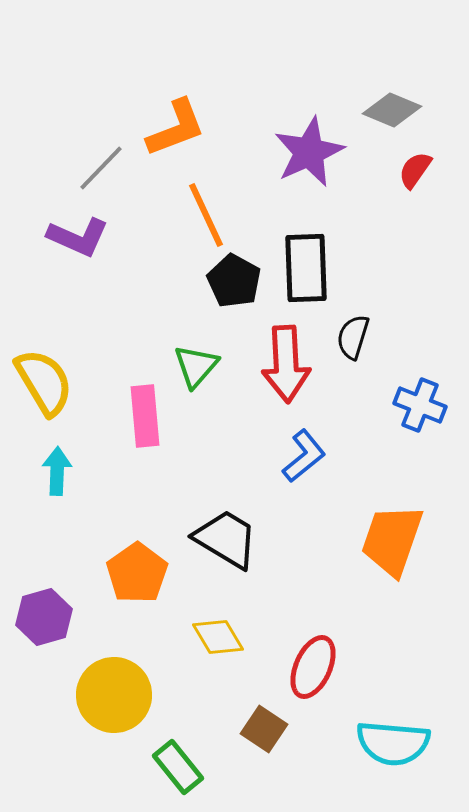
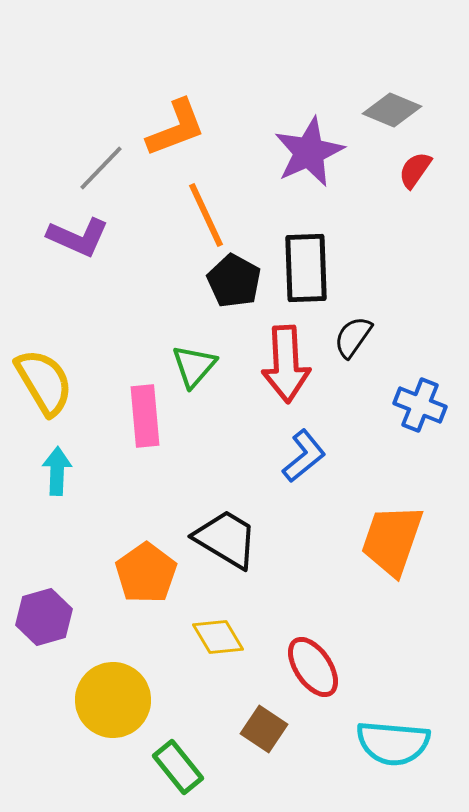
black semicircle: rotated 18 degrees clockwise
green triangle: moved 2 px left
orange pentagon: moved 9 px right
red ellipse: rotated 58 degrees counterclockwise
yellow circle: moved 1 px left, 5 px down
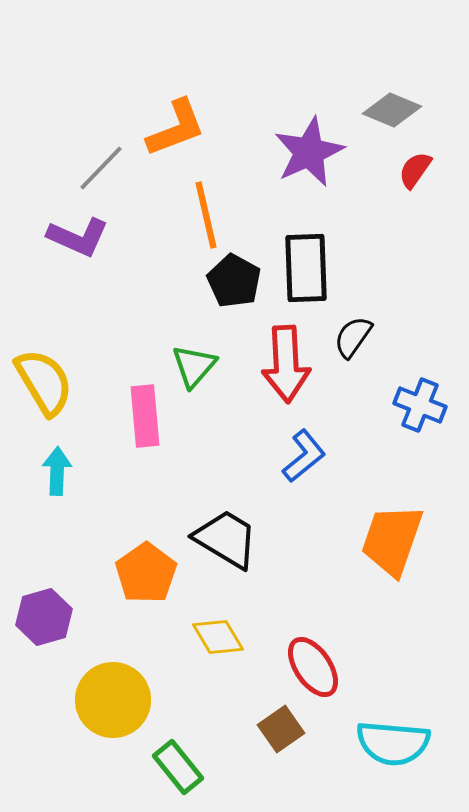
orange line: rotated 12 degrees clockwise
brown square: moved 17 px right; rotated 21 degrees clockwise
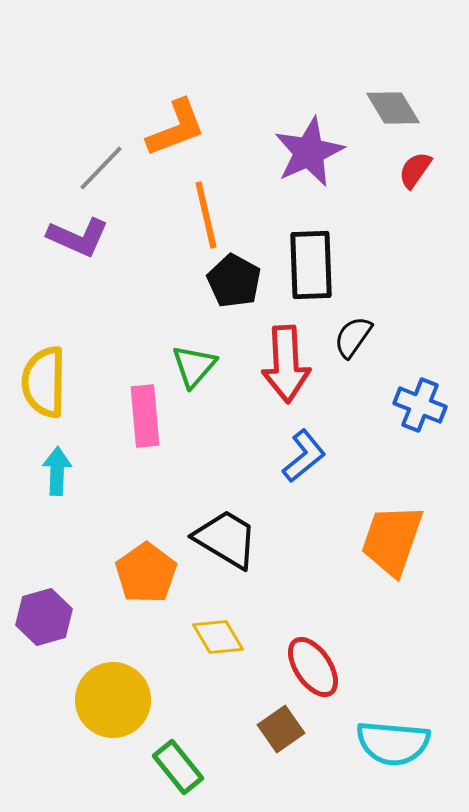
gray diamond: moved 1 px right, 2 px up; rotated 36 degrees clockwise
black rectangle: moved 5 px right, 3 px up
yellow semicircle: rotated 148 degrees counterclockwise
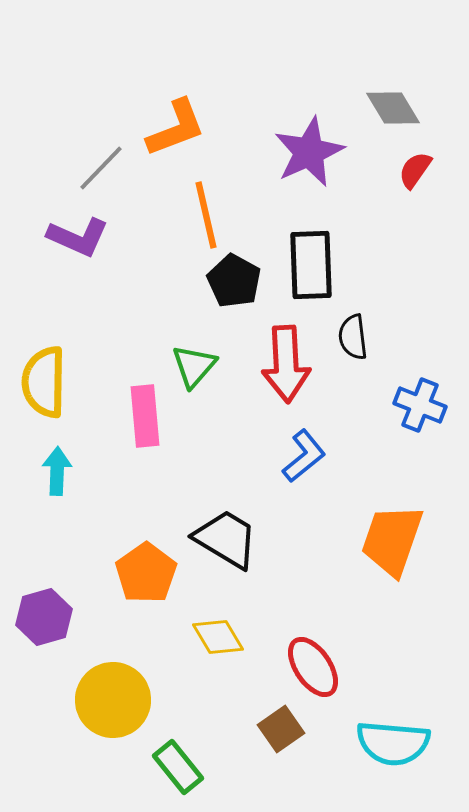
black semicircle: rotated 42 degrees counterclockwise
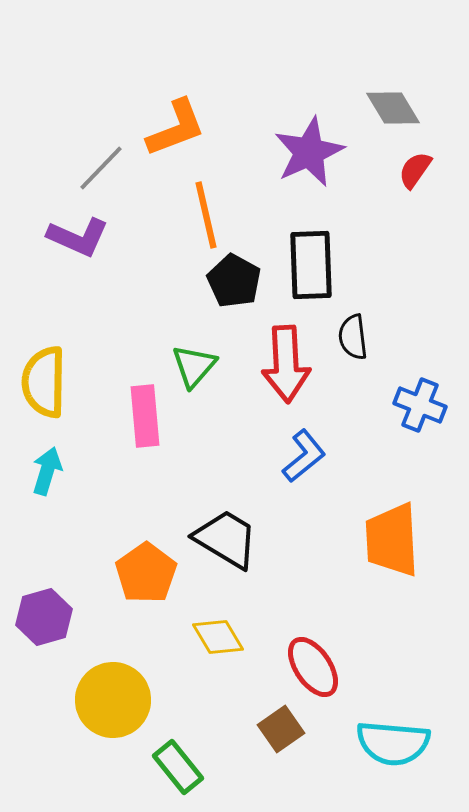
cyan arrow: moved 10 px left; rotated 15 degrees clockwise
orange trapezoid: rotated 22 degrees counterclockwise
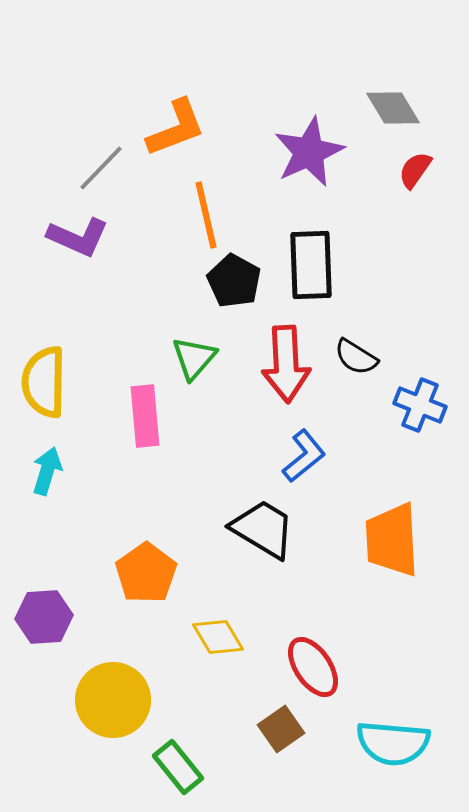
black semicircle: moved 3 px right, 20 px down; rotated 51 degrees counterclockwise
green triangle: moved 8 px up
black trapezoid: moved 37 px right, 10 px up
purple hexagon: rotated 12 degrees clockwise
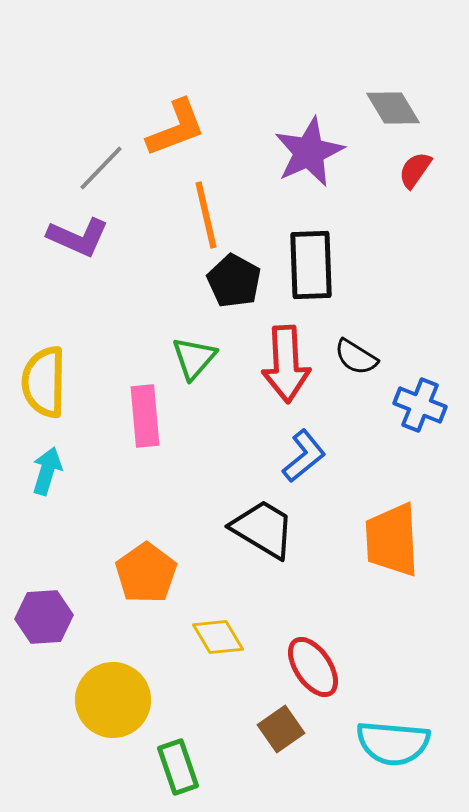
green rectangle: rotated 20 degrees clockwise
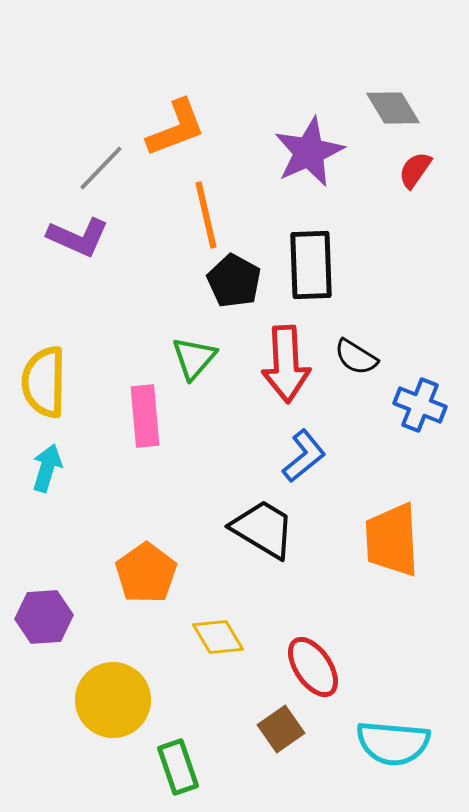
cyan arrow: moved 3 px up
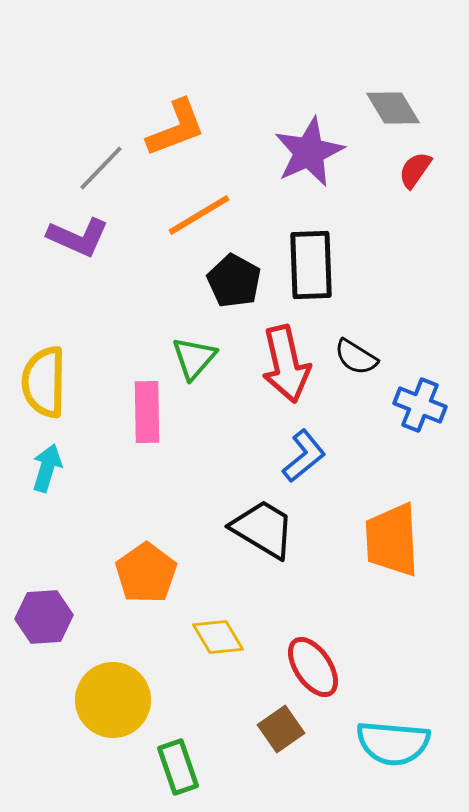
orange line: moved 7 px left; rotated 72 degrees clockwise
red arrow: rotated 10 degrees counterclockwise
pink rectangle: moved 2 px right, 4 px up; rotated 4 degrees clockwise
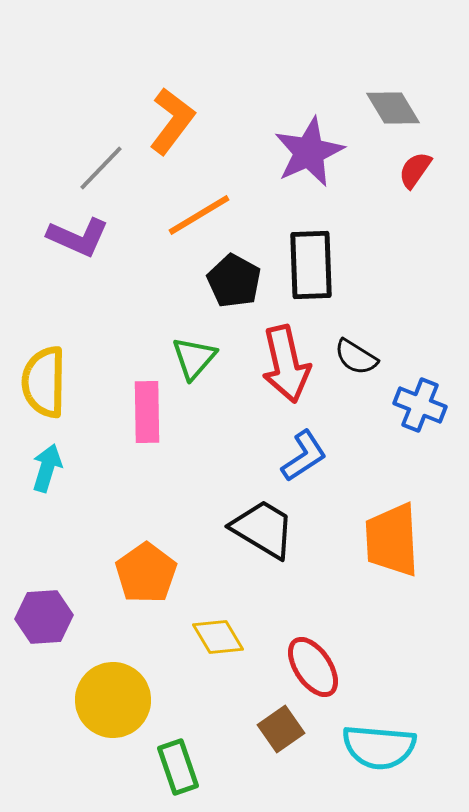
orange L-shape: moved 4 px left, 7 px up; rotated 32 degrees counterclockwise
blue L-shape: rotated 6 degrees clockwise
cyan semicircle: moved 14 px left, 4 px down
